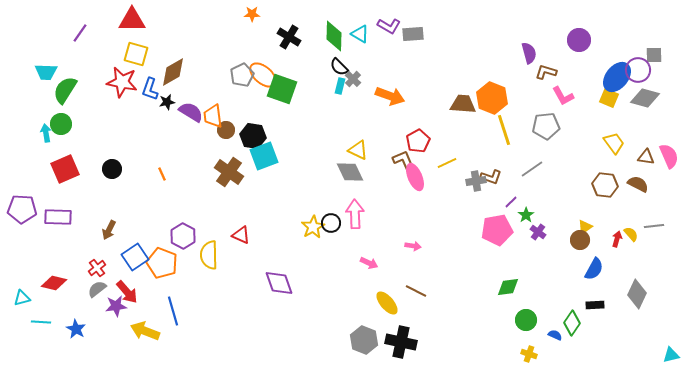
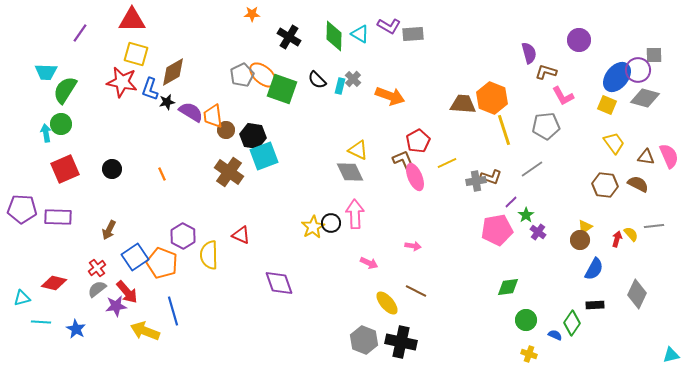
black semicircle at (339, 67): moved 22 px left, 13 px down
yellow square at (609, 98): moved 2 px left, 7 px down
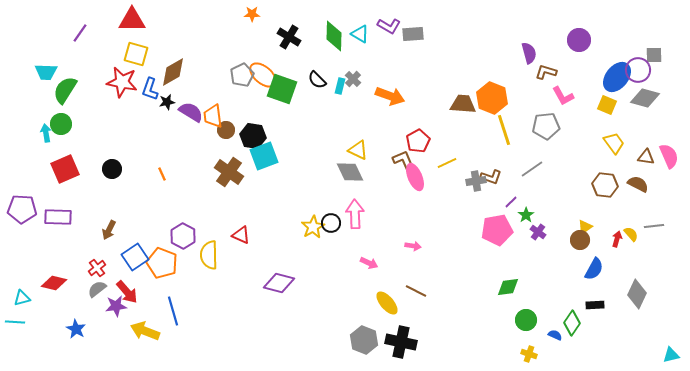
purple diamond at (279, 283): rotated 56 degrees counterclockwise
cyan line at (41, 322): moved 26 px left
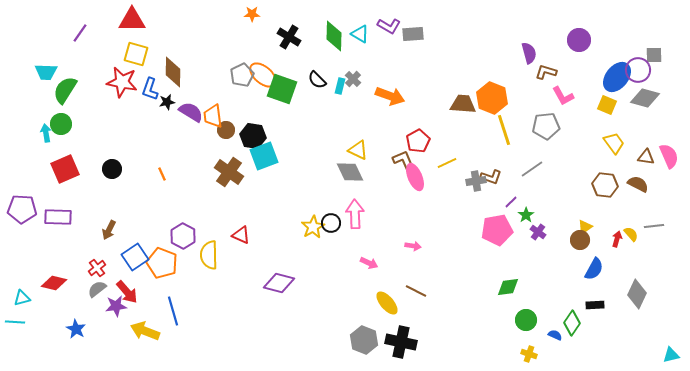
brown diamond at (173, 72): rotated 60 degrees counterclockwise
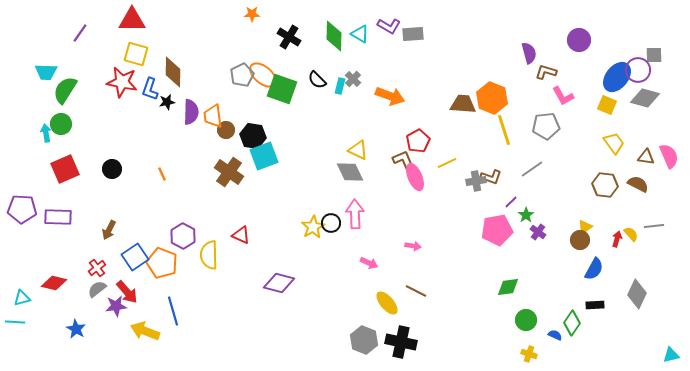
purple semicircle at (191, 112): rotated 60 degrees clockwise
